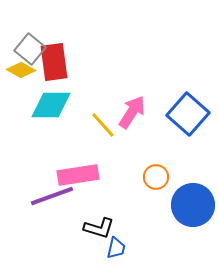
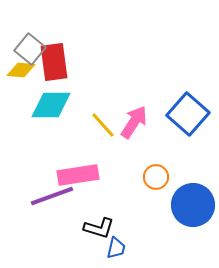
yellow diamond: rotated 24 degrees counterclockwise
pink arrow: moved 2 px right, 10 px down
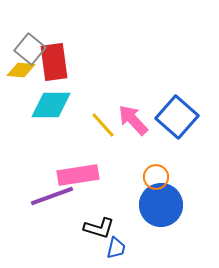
blue square: moved 11 px left, 3 px down
pink arrow: moved 1 px left, 2 px up; rotated 76 degrees counterclockwise
blue circle: moved 32 px left
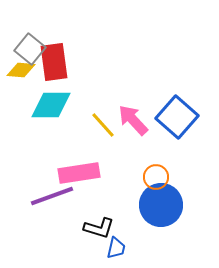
pink rectangle: moved 1 px right, 2 px up
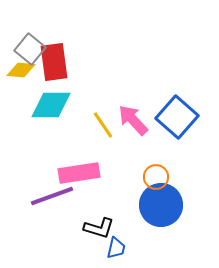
yellow line: rotated 8 degrees clockwise
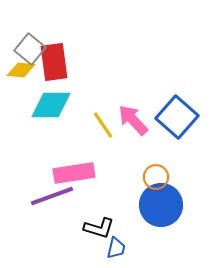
pink rectangle: moved 5 px left
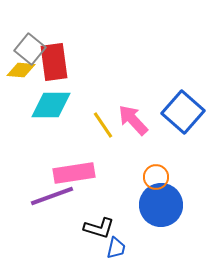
blue square: moved 6 px right, 5 px up
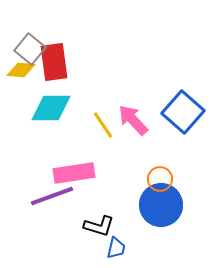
cyan diamond: moved 3 px down
orange circle: moved 4 px right, 2 px down
black L-shape: moved 2 px up
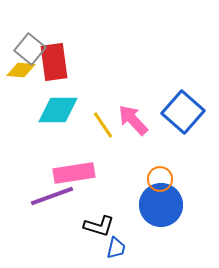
cyan diamond: moved 7 px right, 2 px down
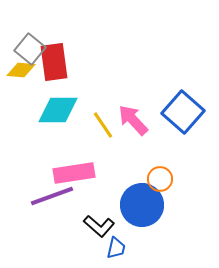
blue circle: moved 19 px left
black L-shape: rotated 24 degrees clockwise
